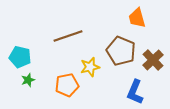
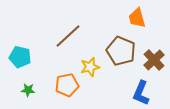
brown line: rotated 24 degrees counterclockwise
brown cross: moved 1 px right
green star: moved 10 px down; rotated 24 degrees clockwise
blue L-shape: moved 6 px right, 1 px down
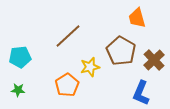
brown pentagon: rotated 8 degrees clockwise
cyan pentagon: rotated 20 degrees counterclockwise
orange pentagon: rotated 20 degrees counterclockwise
green star: moved 10 px left
